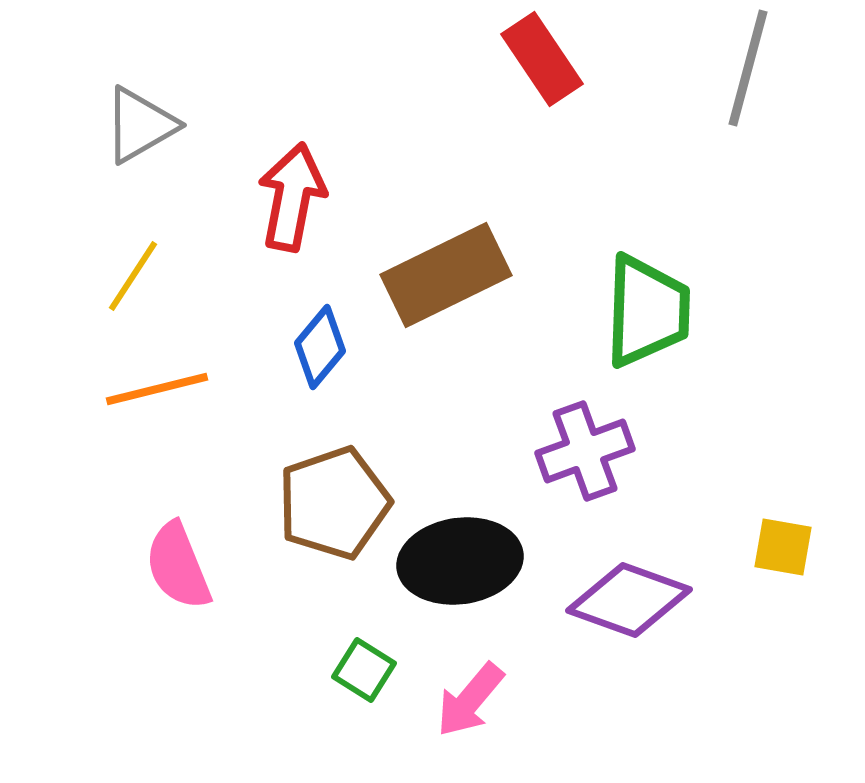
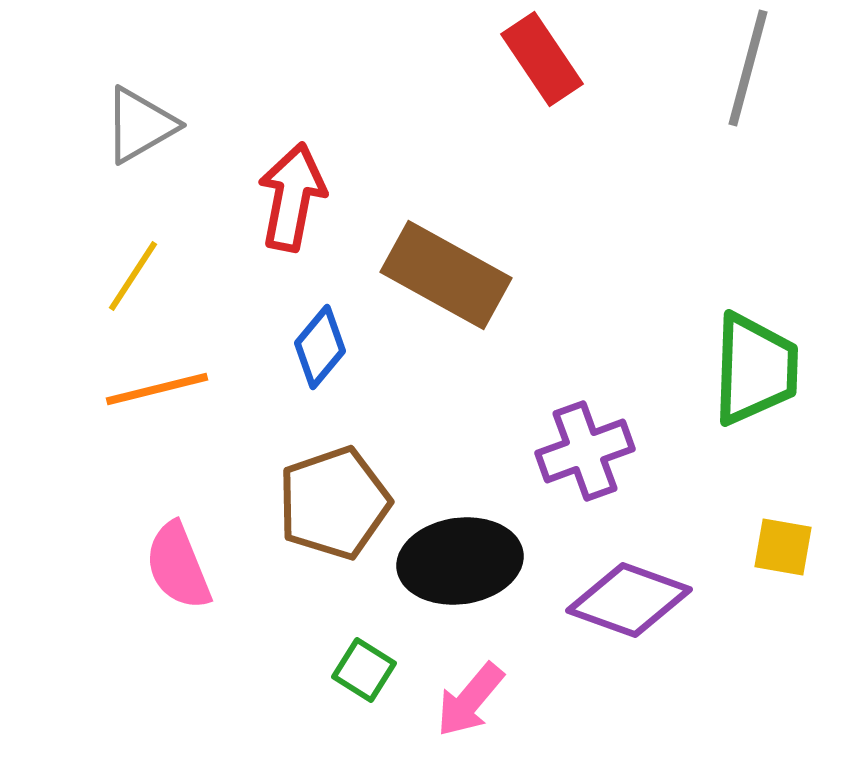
brown rectangle: rotated 55 degrees clockwise
green trapezoid: moved 108 px right, 58 px down
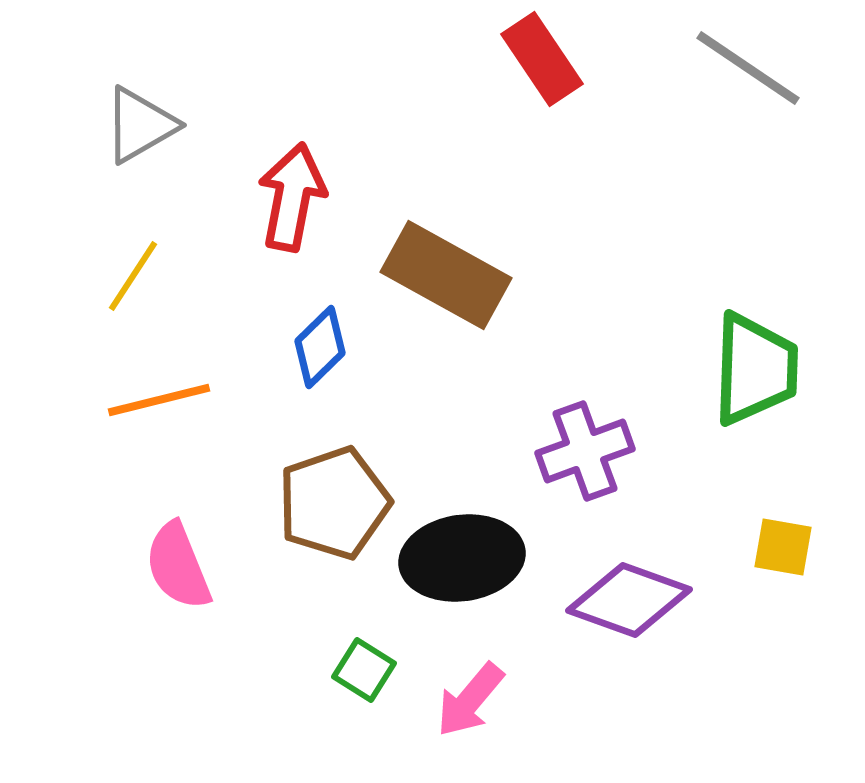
gray line: rotated 71 degrees counterclockwise
blue diamond: rotated 6 degrees clockwise
orange line: moved 2 px right, 11 px down
black ellipse: moved 2 px right, 3 px up
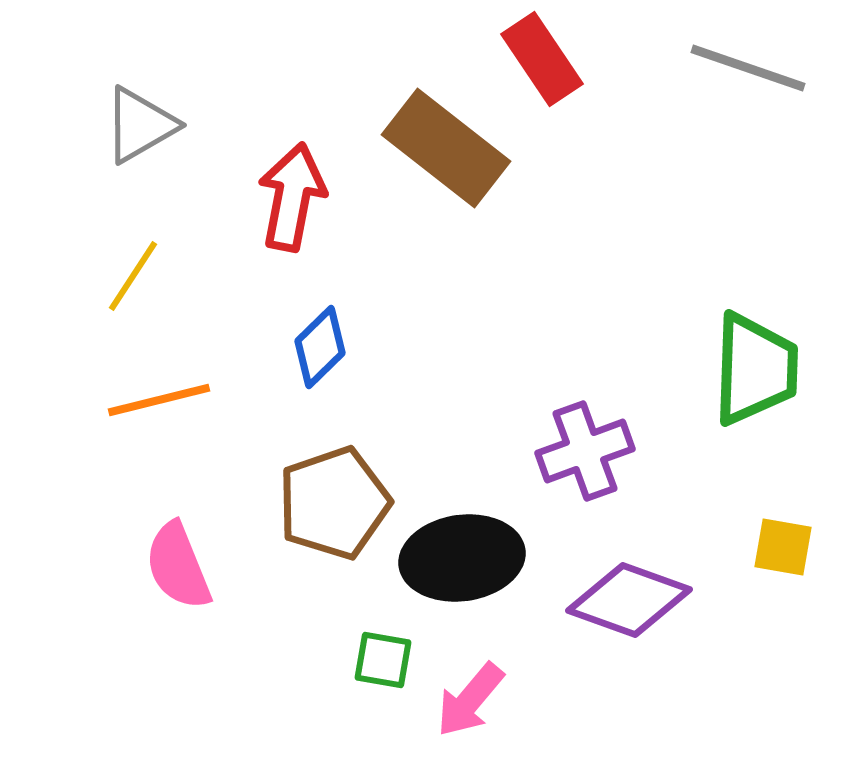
gray line: rotated 15 degrees counterclockwise
brown rectangle: moved 127 px up; rotated 9 degrees clockwise
green square: moved 19 px right, 10 px up; rotated 22 degrees counterclockwise
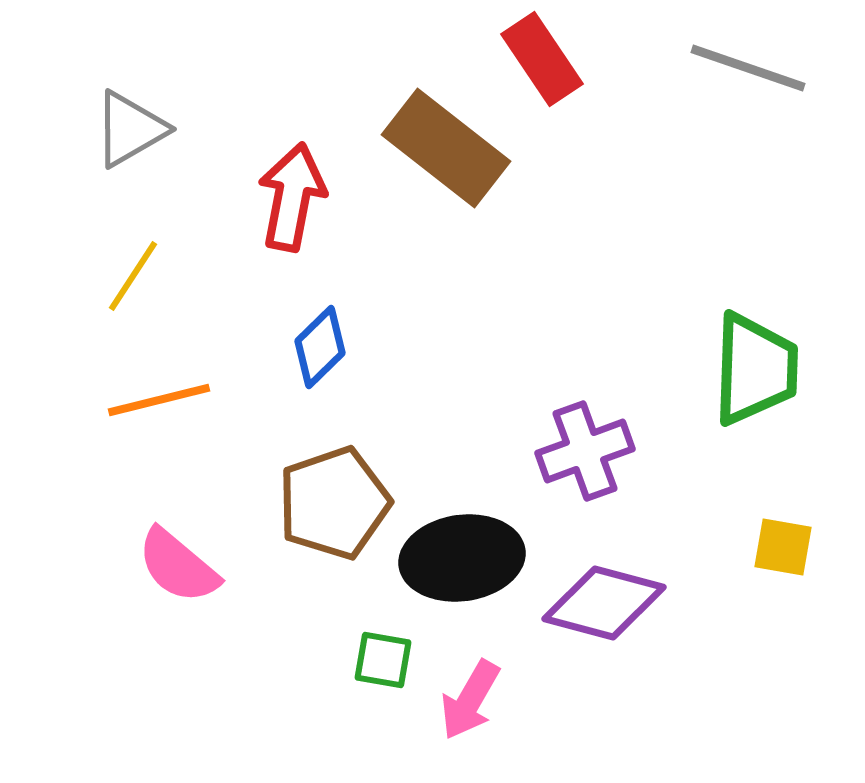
gray triangle: moved 10 px left, 4 px down
pink semicircle: rotated 28 degrees counterclockwise
purple diamond: moved 25 px left, 3 px down; rotated 5 degrees counterclockwise
pink arrow: rotated 10 degrees counterclockwise
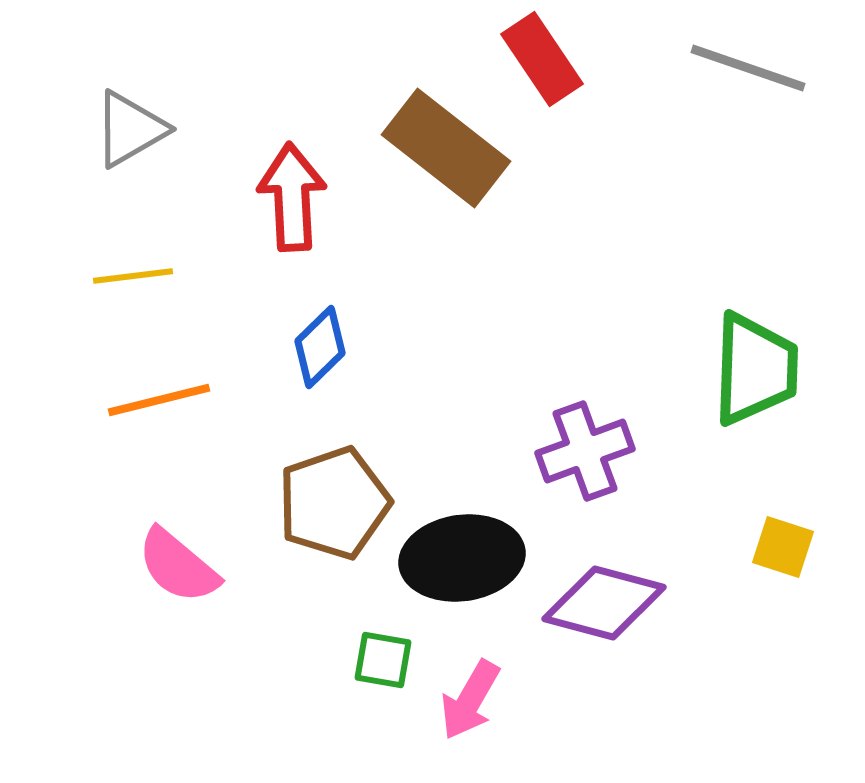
red arrow: rotated 14 degrees counterclockwise
yellow line: rotated 50 degrees clockwise
yellow square: rotated 8 degrees clockwise
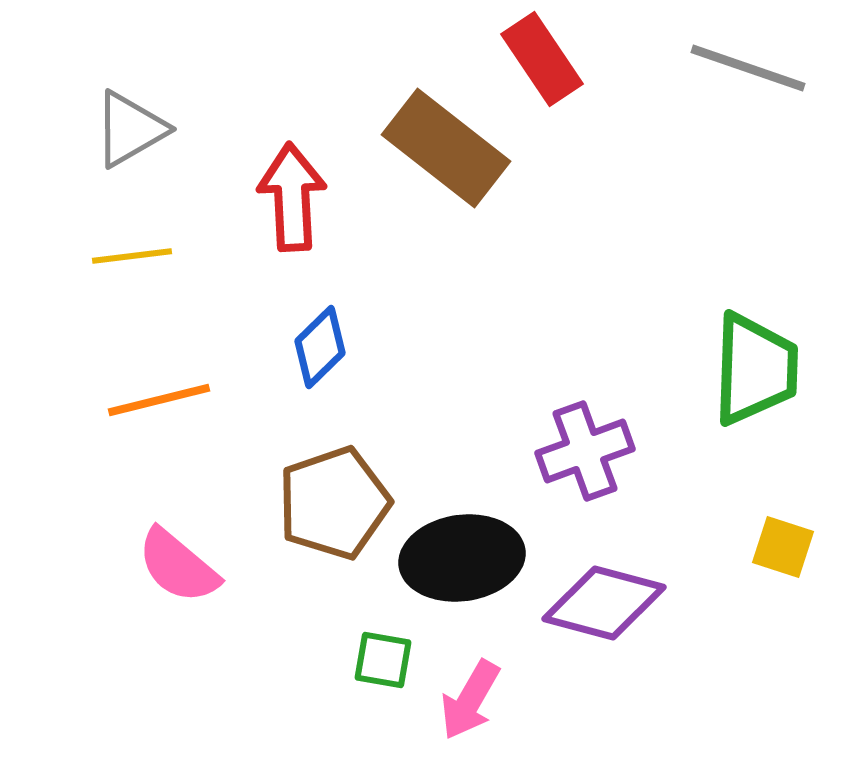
yellow line: moved 1 px left, 20 px up
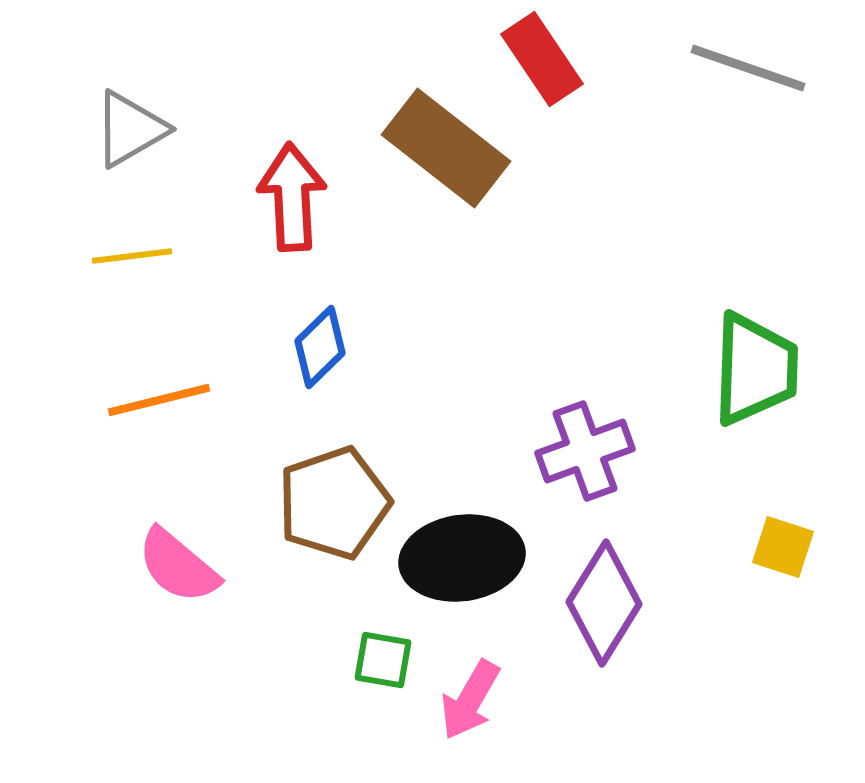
purple diamond: rotated 73 degrees counterclockwise
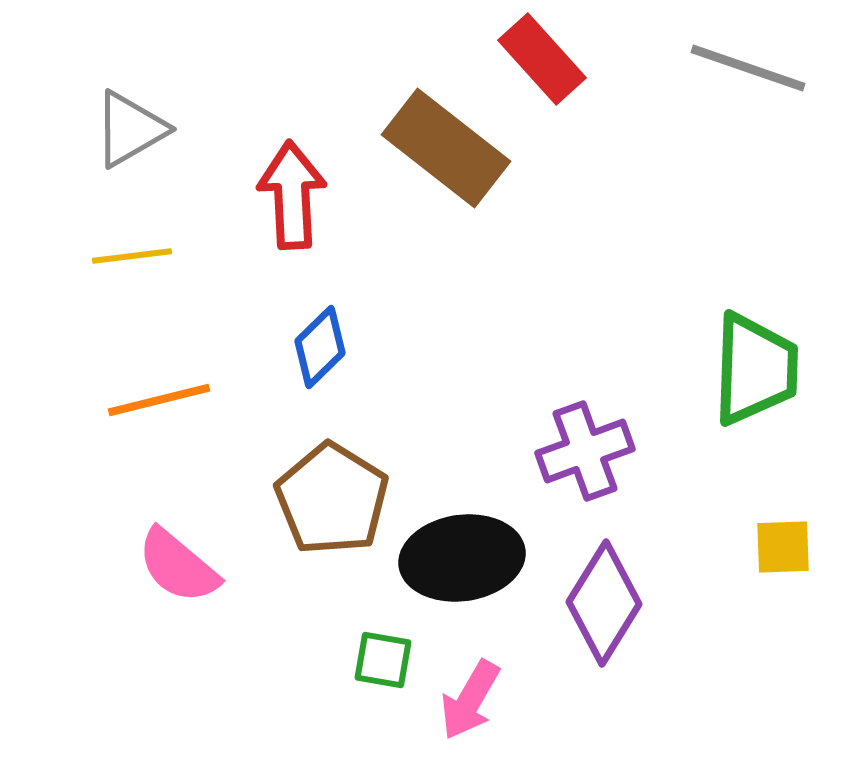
red rectangle: rotated 8 degrees counterclockwise
red arrow: moved 2 px up
brown pentagon: moved 2 px left, 4 px up; rotated 21 degrees counterclockwise
yellow square: rotated 20 degrees counterclockwise
